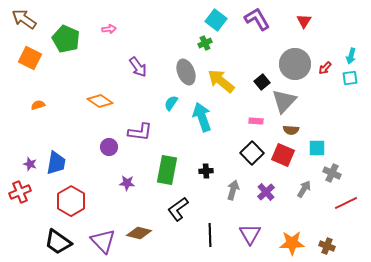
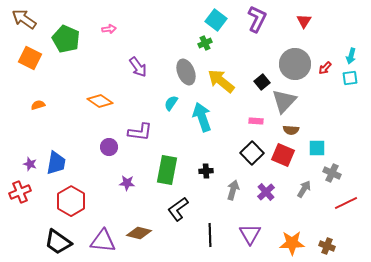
purple L-shape at (257, 19): rotated 56 degrees clockwise
purple triangle at (103, 241): rotated 40 degrees counterclockwise
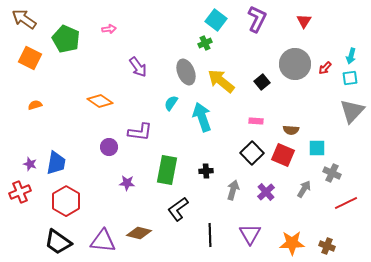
gray triangle at (284, 101): moved 68 px right, 10 px down
orange semicircle at (38, 105): moved 3 px left
red hexagon at (71, 201): moved 5 px left
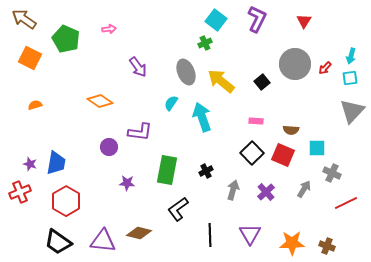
black cross at (206, 171): rotated 24 degrees counterclockwise
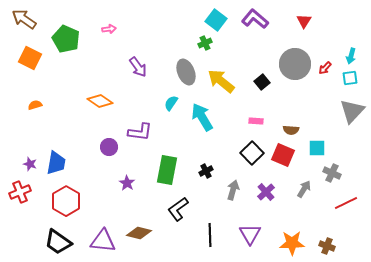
purple L-shape at (257, 19): moved 2 px left; rotated 76 degrees counterclockwise
cyan arrow at (202, 117): rotated 12 degrees counterclockwise
purple star at (127, 183): rotated 28 degrees clockwise
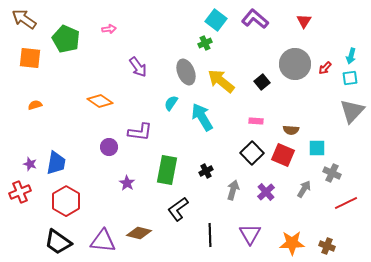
orange square at (30, 58): rotated 20 degrees counterclockwise
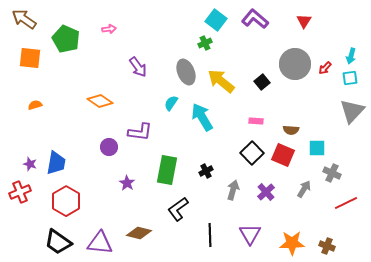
purple triangle at (103, 241): moved 3 px left, 2 px down
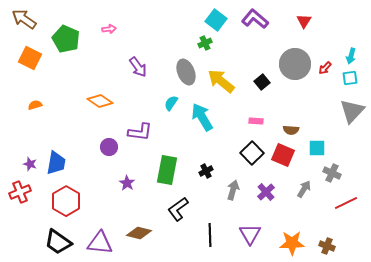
orange square at (30, 58): rotated 20 degrees clockwise
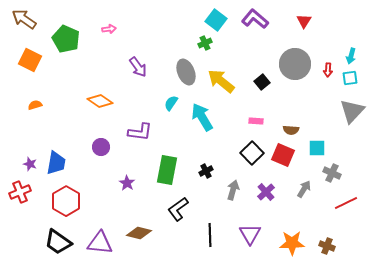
orange square at (30, 58): moved 2 px down
red arrow at (325, 68): moved 3 px right, 2 px down; rotated 40 degrees counterclockwise
purple circle at (109, 147): moved 8 px left
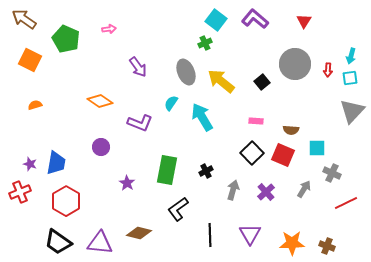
purple L-shape at (140, 132): moved 9 px up; rotated 15 degrees clockwise
